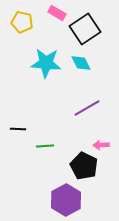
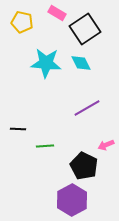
pink arrow: moved 5 px right; rotated 21 degrees counterclockwise
purple hexagon: moved 6 px right
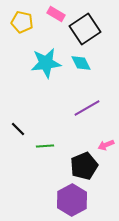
pink rectangle: moved 1 px left, 1 px down
cyan star: rotated 12 degrees counterclockwise
black line: rotated 42 degrees clockwise
black pentagon: rotated 24 degrees clockwise
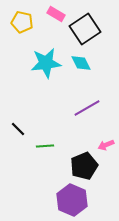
purple hexagon: rotated 8 degrees counterclockwise
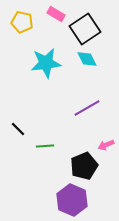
cyan diamond: moved 6 px right, 4 px up
